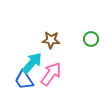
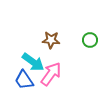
green circle: moved 1 px left, 1 px down
cyan arrow: moved 1 px right, 1 px up; rotated 85 degrees clockwise
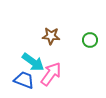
brown star: moved 4 px up
blue trapezoid: rotated 145 degrees clockwise
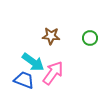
green circle: moved 2 px up
pink arrow: moved 2 px right, 1 px up
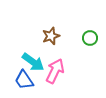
brown star: rotated 24 degrees counterclockwise
pink arrow: moved 2 px right, 2 px up; rotated 10 degrees counterclockwise
blue trapezoid: rotated 145 degrees counterclockwise
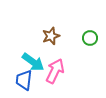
blue trapezoid: rotated 40 degrees clockwise
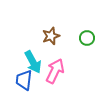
green circle: moved 3 px left
cyan arrow: rotated 25 degrees clockwise
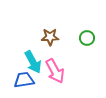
brown star: moved 1 px left, 1 px down; rotated 18 degrees clockwise
pink arrow: rotated 125 degrees clockwise
blue trapezoid: rotated 75 degrees clockwise
